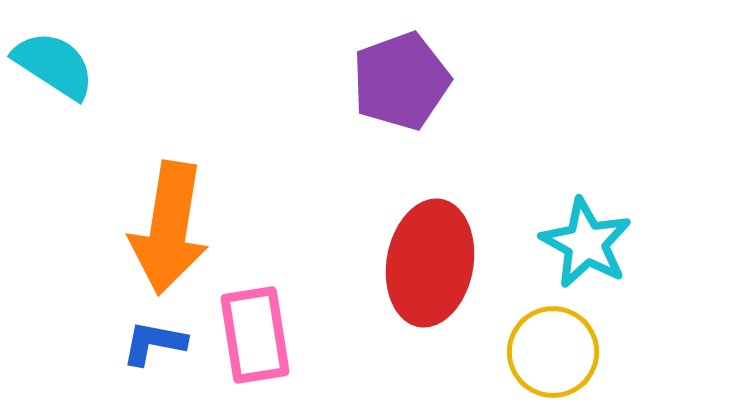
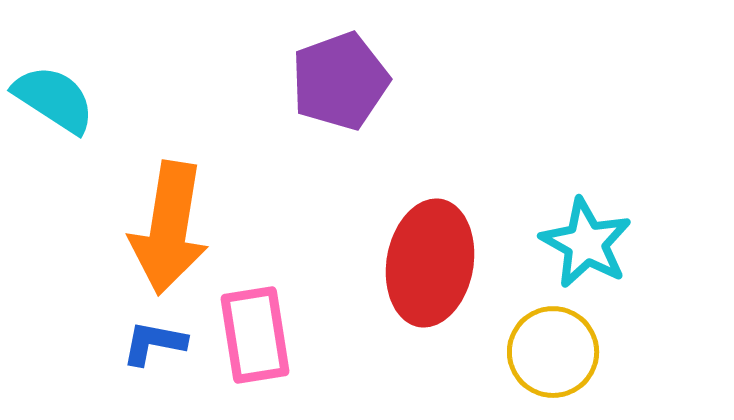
cyan semicircle: moved 34 px down
purple pentagon: moved 61 px left
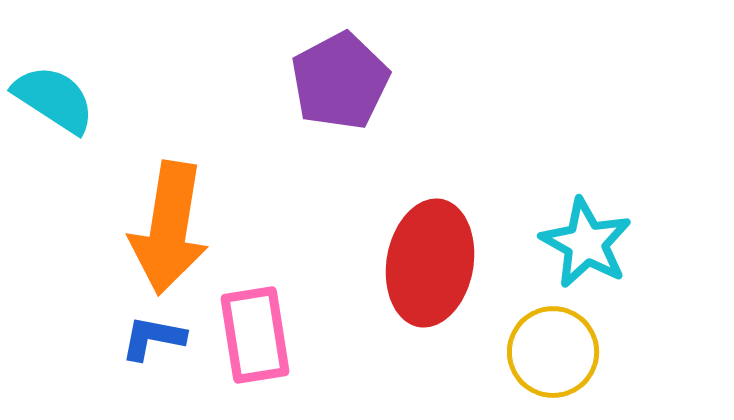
purple pentagon: rotated 8 degrees counterclockwise
blue L-shape: moved 1 px left, 5 px up
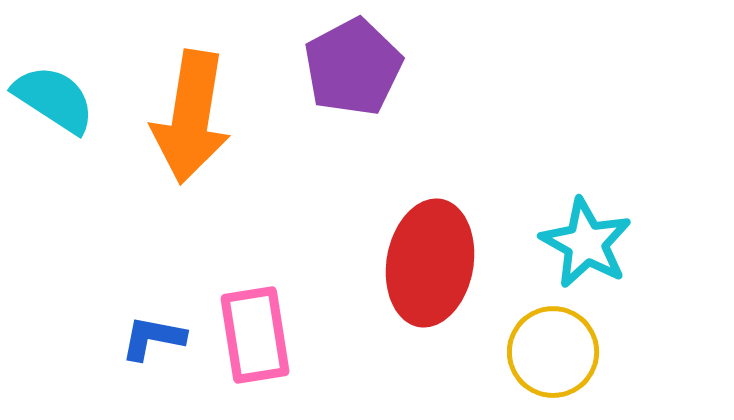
purple pentagon: moved 13 px right, 14 px up
orange arrow: moved 22 px right, 111 px up
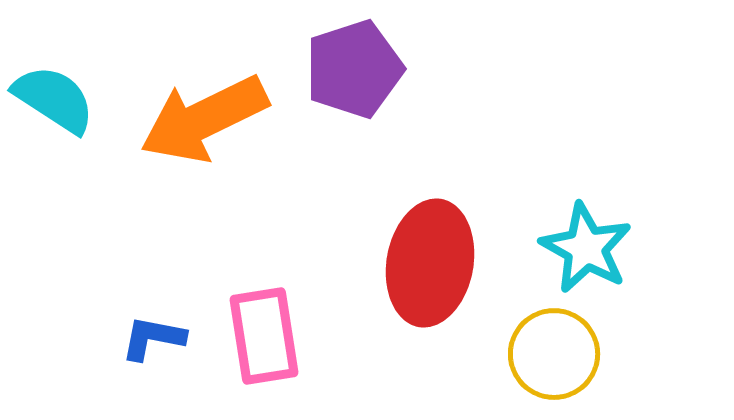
purple pentagon: moved 1 px right, 2 px down; rotated 10 degrees clockwise
orange arrow: moved 13 px right, 2 px down; rotated 55 degrees clockwise
cyan star: moved 5 px down
pink rectangle: moved 9 px right, 1 px down
yellow circle: moved 1 px right, 2 px down
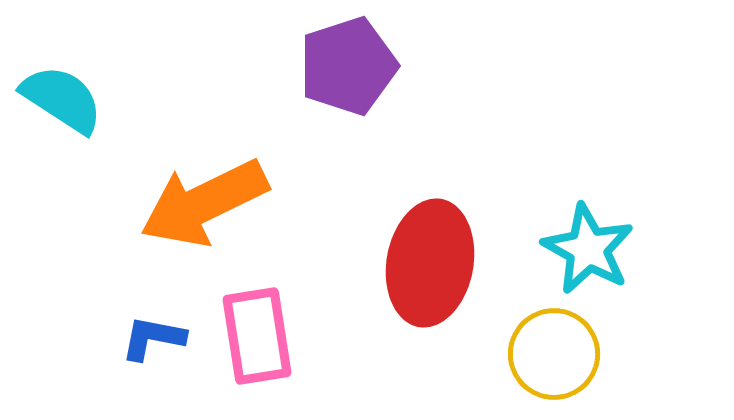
purple pentagon: moved 6 px left, 3 px up
cyan semicircle: moved 8 px right
orange arrow: moved 84 px down
cyan star: moved 2 px right, 1 px down
pink rectangle: moved 7 px left
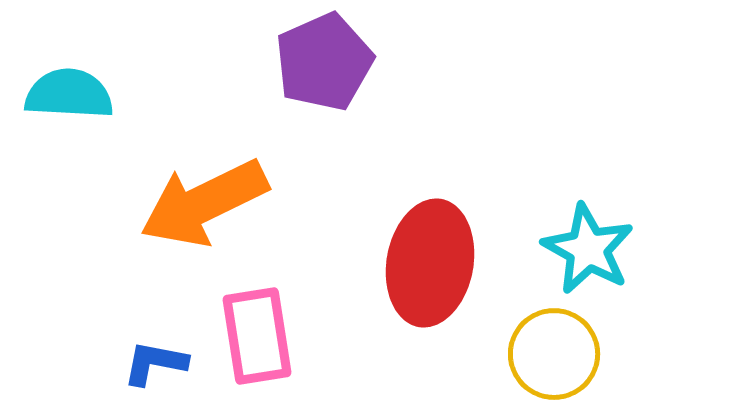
purple pentagon: moved 24 px left, 4 px up; rotated 6 degrees counterclockwise
cyan semicircle: moved 7 px right, 5 px up; rotated 30 degrees counterclockwise
blue L-shape: moved 2 px right, 25 px down
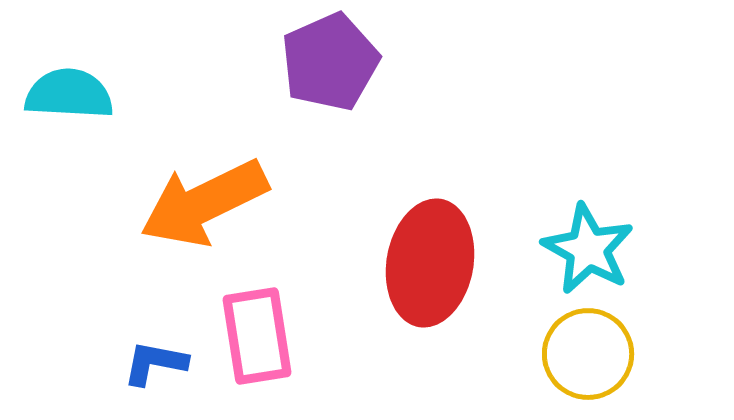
purple pentagon: moved 6 px right
yellow circle: moved 34 px right
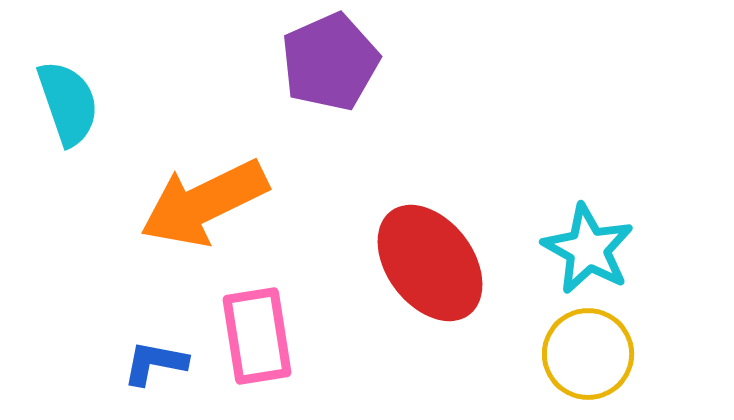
cyan semicircle: moved 1 px left, 9 px down; rotated 68 degrees clockwise
red ellipse: rotated 47 degrees counterclockwise
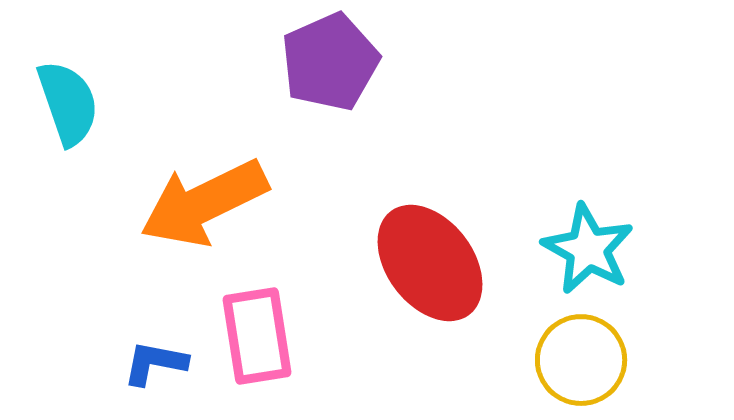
yellow circle: moved 7 px left, 6 px down
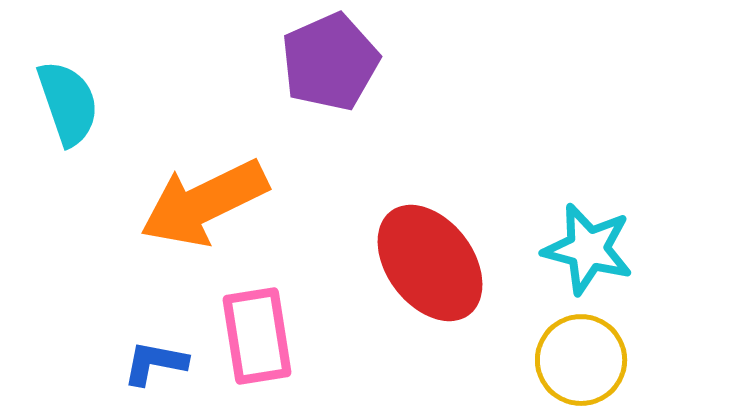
cyan star: rotated 14 degrees counterclockwise
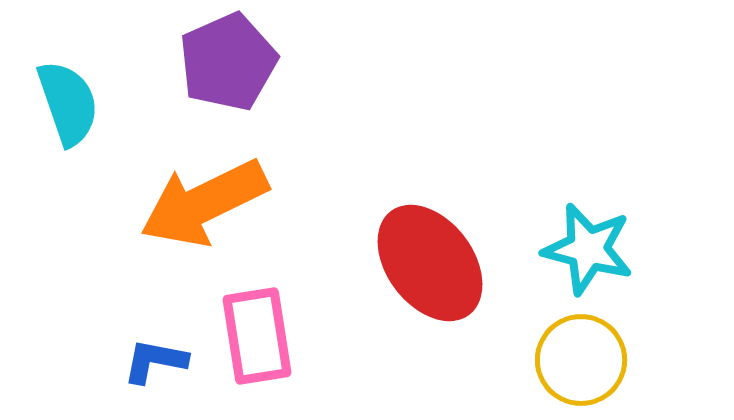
purple pentagon: moved 102 px left
blue L-shape: moved 2 px up
